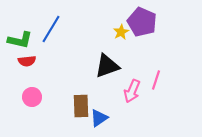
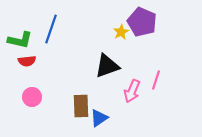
blue line: rotated 12 degrees counterclockwise
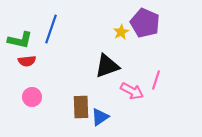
purple pentagon: moved 3 px right, 1 px down
pink arrow: rotated 85 degrees counterclockwise
brown rectangle: moved 1 px down
blue triangle: moved 1 px right, 1 px up
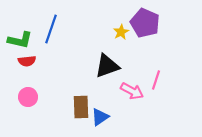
pink circle: moved 4 px left
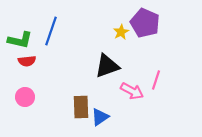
blue line: moved 2 px down
pink circle: moved 3 px left
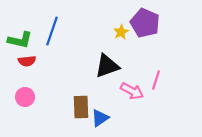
blue line: moved 1 px right
blue triangle: moved 1 px down
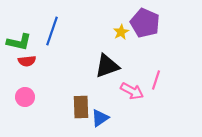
green L-shape: moved 1 px left, 2 px down
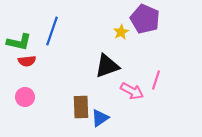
purple pentagon: moved 4 px up
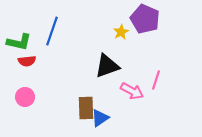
brown rectangle: moved 5 px right, 1 px down
